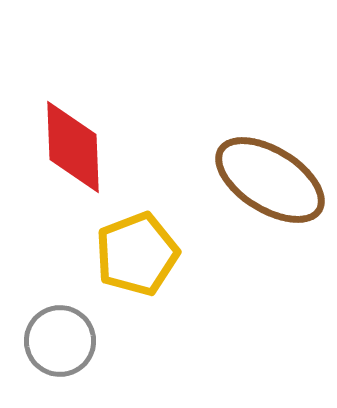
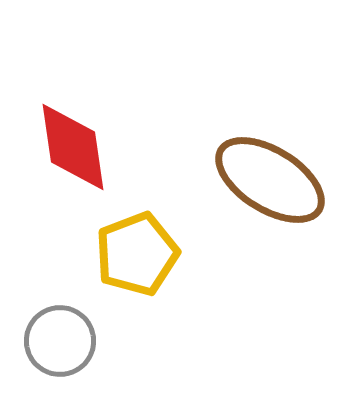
red diamond: rotated 6 degrees counterclockwise
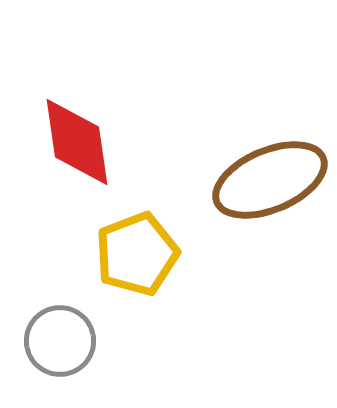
red diamond: moved 4 px right, 5 px up
brown ellipse: rotated 55 degrees counterclockwise
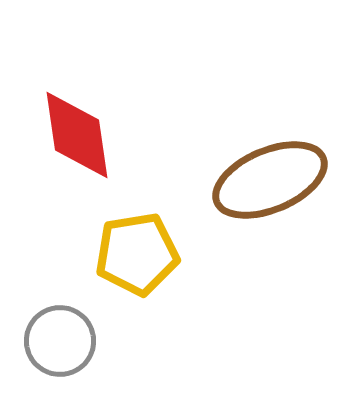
red diamond: moved 7 px up
yellow pentagon: rotated 12 degrees clockwise
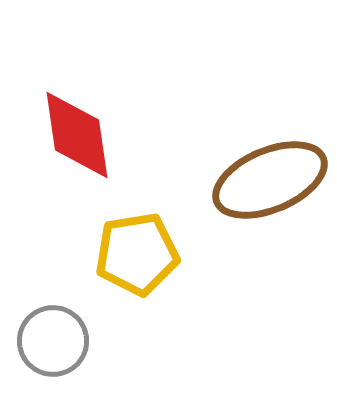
gray circle: moved 7 px left
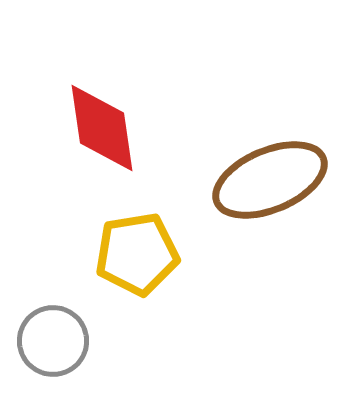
red diamond: moved 25 px right, 7 px up
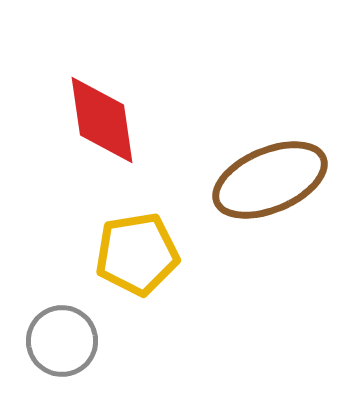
red diamond: moved 8 px up
gray circle: moved 9 px right
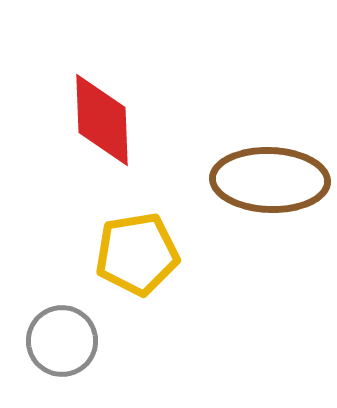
red diamond: rotated 6 degrees clockwise
brown ellipse: rotated 25 degrees clockwise
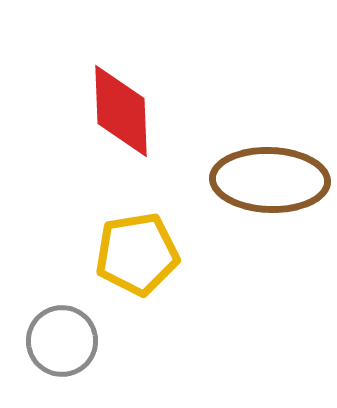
red diamond: moved 19 px right, 9 px up
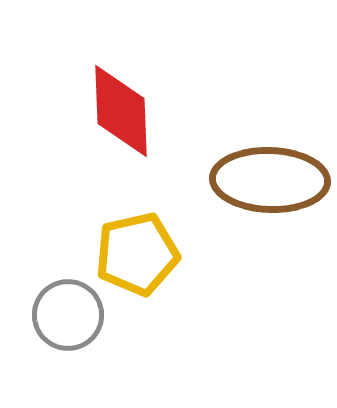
yellow pentagon: rotated 4 degrees counterclockwise
gray circle: moved 6 px right, 26 px up
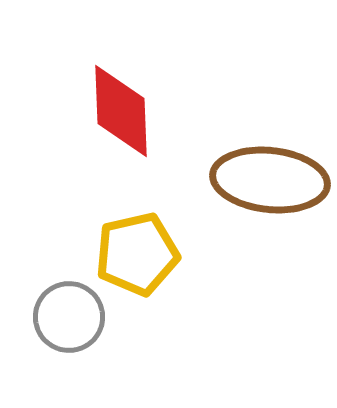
brown ellipse: rotated 4 degrees clockwise
gray circle: moved 1 px right, 2 px down
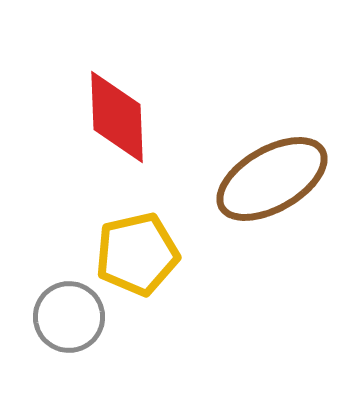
red diamond: moved 4 px left, 6 px down
brown ellipse: moved 2 px right, 1 px up; rotated 36 degrees counterclockwise
